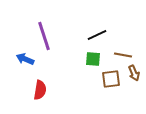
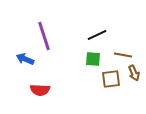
red semicircle: rotated 84 degrees clockwise
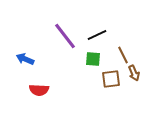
purple line: moved 21 px right; rotated 20 degrees counterclockwise
brown line: rotated 54 degrees clockwise
red semicircle: moved 1 px left
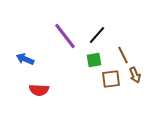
black line: rotated 24 degrees counterclockwise
green square: moved 1 px right, 1 px down; rotated 14 degrees counterclockwise
brown arrow: moved 1 px right, 2 px down
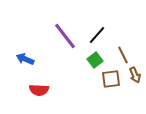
green square: moved 1 px right; rotated 28 degrees counterclockwise
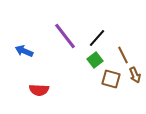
black line: moved 3 px down
blue arrow: moved 1 px left, 8 px up
brown square: rotated 24 degrees clockwise
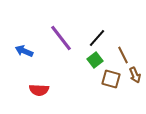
purple line: moved 4 px left, 2 px down
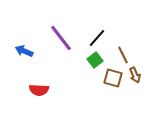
brown square: moved 2 px right, 1 px up
